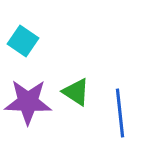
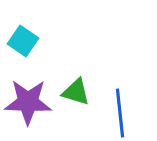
green triangle: rotated 16 degrees counterclockwise
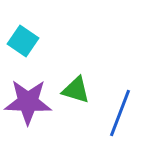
green triangle: moved 2 px up
blue line: rotated 27 degrees clockwise
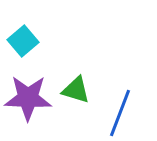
cyan square: rotated 16 degrees clockwise
purple star: moved 4 px up
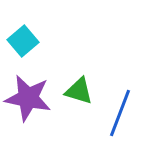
green triangle: moved 3 px right, 1 px down
purple star: rotated 9 degrees clockwise
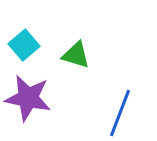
cyan square: moved 1 px right, 4 px down
green triangle: moved 3 px left, 36 px up
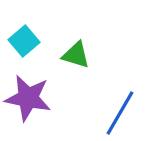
cyan square: moved 4 px up
blue line: rotated 9 degrees clockwise
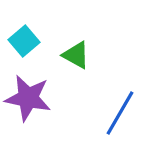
green triangle: rotated 12 degrees clockwise
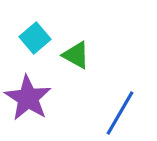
cyan square: moved 11 px right, 3 px up
purple star: rotated 21 degrees clockwise
